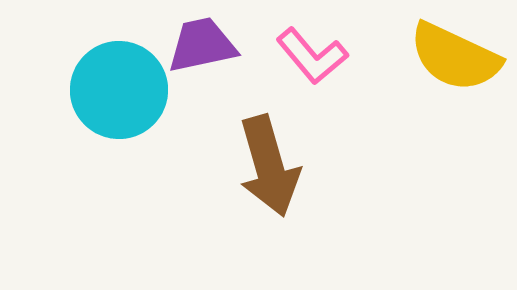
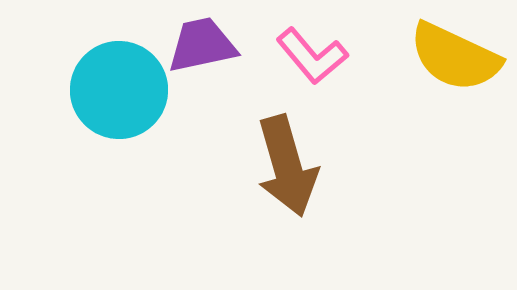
brown arrow: moved 18 px right
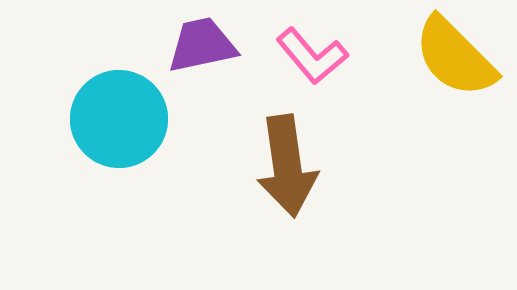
yellow semicircle: rotated 20 degrees clockwise
cyan circle: moved 29 px down
brown arrow: rotated 8 degrees clockwise
